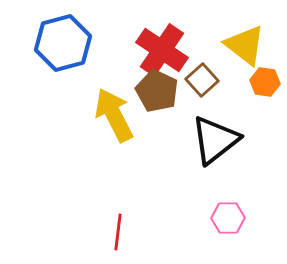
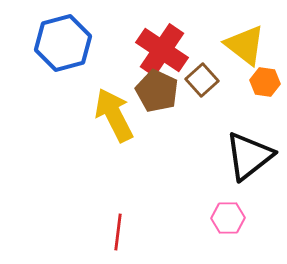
black triangle: moved 34 px right, 16 px down
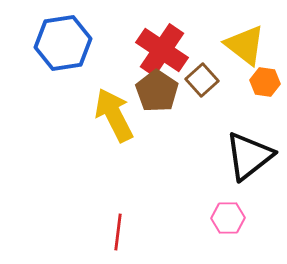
blue hexagon: rotated 6 degrees clockwise
brown pentagon: rotated 9 degrees clockwise
